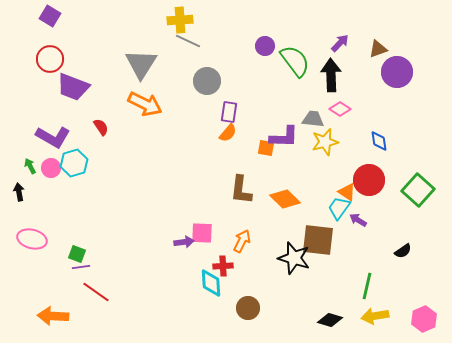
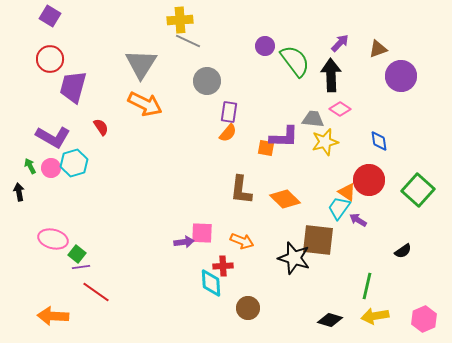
purple circle at (397, 72): moved 4 px right, 4 px down
purple trapezoid at (73, 87): rotated 84 degrees clockwise
pink ellipse at (32, 239): moved 21 px right
orange arrow at (242, 241): rotated 85 degrees clockwise
green square at (77, 254): rotated 18 degrees clockwise
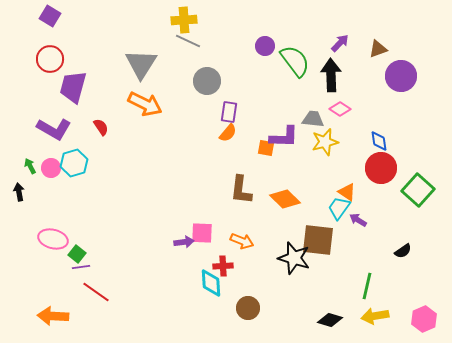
yellow cross at (180, 20): moved 4 px right
purple L-shape at (53, 137): moved 1 px right, 8 px up
red circle at (369, 180): moved 12 px right, 12 px up
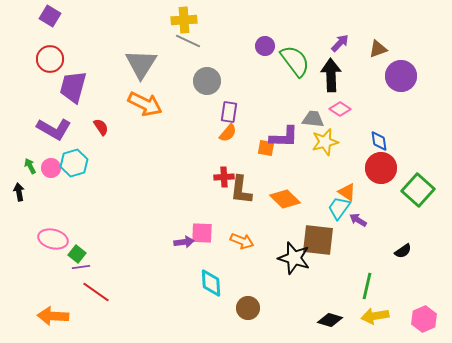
red cross at (223, 266): moved 1 px right, 89 px up
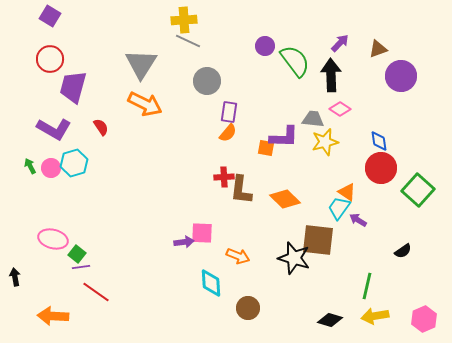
black arrow at (19, 192): moved 4 px left, 85 px down
orange arrow at (242, 241): moved 4 px left, 15 px down
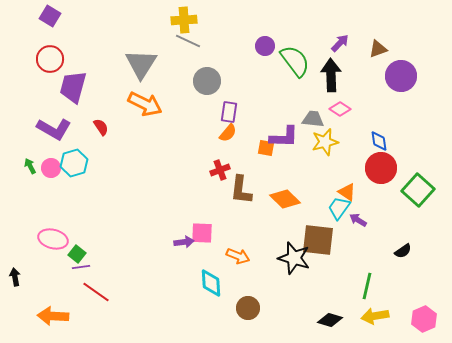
red cross at (224, 177): moved 4 px left, 7 px up; rotated 18 degrees counterclockwise
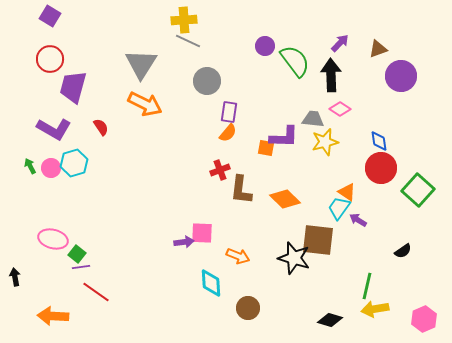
yellow arrow at (375, 316): moved 7 px up
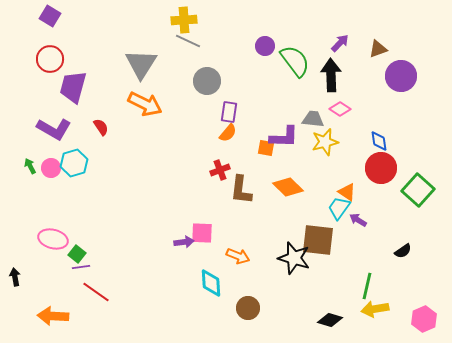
orange diamond at (285, 199): moved 3 px right, 12 px up
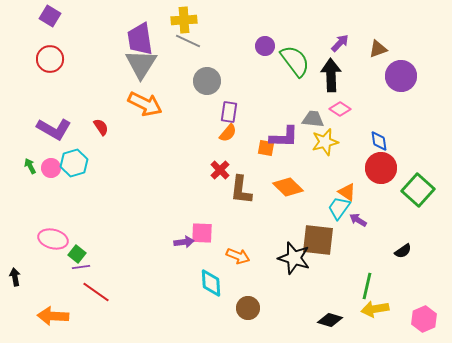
purple trapezoid at (73, 87): moved 67 px right, 48 px up; rotated 24 degrees counterclockwise
red cross at (220, 170): rotated 24 degrees counterclockwise
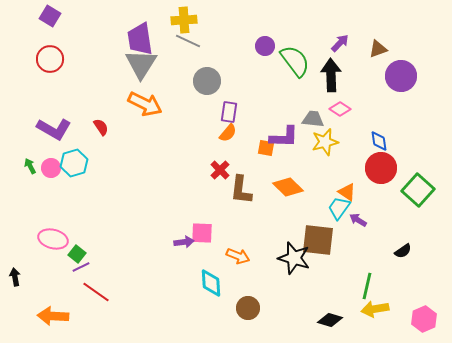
purple line at (81, 267): rotated 18 degrees counterclockwise
